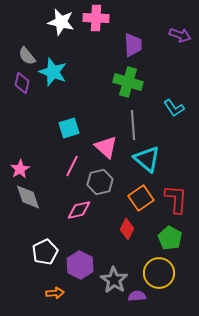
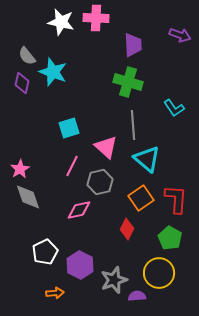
gray star: rotated 20 degrees clockwise
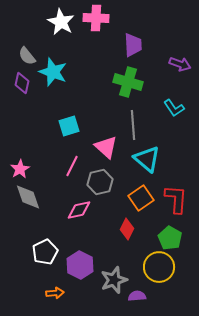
white star: rotated 16 degrees clockwise
purple arrow: moved 29 px down
cyan square: moved 2 px up
yellow circle: moved 6 px up
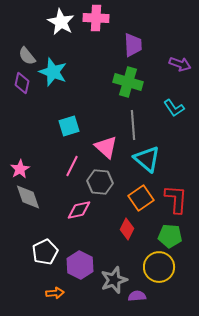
gray hexagon: rotated 20 degrees clockwise
green pentagon: moved 2 px up; rotated 25 degrees counterclockwise
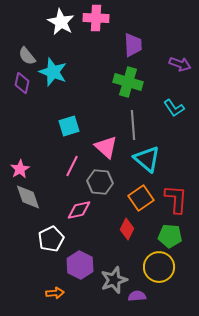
white pentagon: moved 6 px right, 13 px up
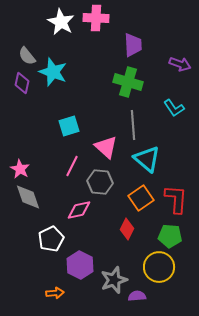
pink star: rotated 12 degrees counterclockwise
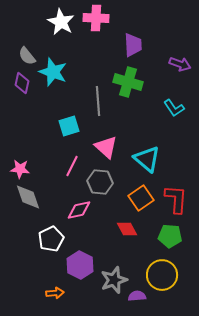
gray line: moved 35 px left, 24 px up
pink star: rotated 24 degrees counterclockwise
red diamond: rotated 55 degrees counterclockwise
yellow circle: moved 3 px right, 8 px down
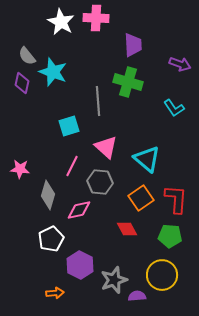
gray diamond: moved 20 px right, 2 px up; rotated 36 degrees clockwise
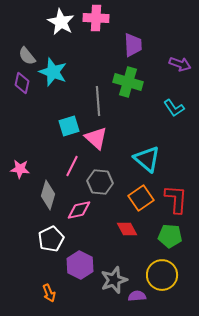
pink triangle: moved 10 px left, 9 px up
orange arrow: moved 6 px left; rotated 72 degrees clockwise
